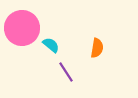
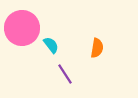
cyan semicircle: rotated 12 degrees clockwise
purple line: moved 1 px left, 2 px down
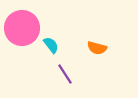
orange semicircle: rotated 96 degrees clockwise
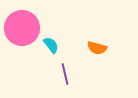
purple line: rotated 20 degrees clockwise
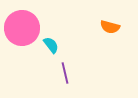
orange semicircle: moved 13 px right, 21 px up
purple line: moved 1 px up
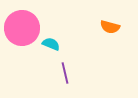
cyan semicircle: moved 1 px up; rotated 30 degrees counterclockwise
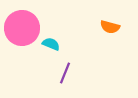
purple line: rotated 35 degrees clockwise
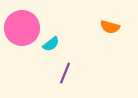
cyan semicircle: rotated 120 degrees clockwise
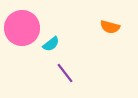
purple line: rotated 60 degrees counterclockwise
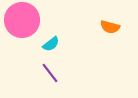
pink circle: moved 8 px up
purple line: moved 15 px left
